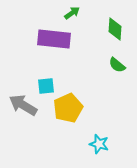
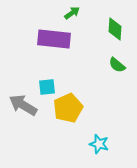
cyan square: moved 1 px right, 1 px down
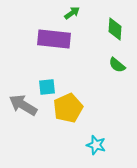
cyan star: moved 3 px left, 1 px down
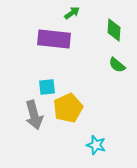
green diamond: moved 1 px left, 1 px down
gray arrow: moved 11 px right, 10 px down; rotated 136 degrees counterclockwise
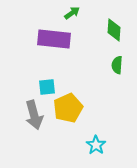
green semicircle: rotated 54 degrees clockwise
cyan star: rotated 18 degrees clockwise
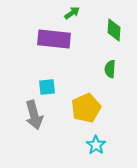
green semicircle: moved 7 px left, 4 px down
yellow pentagon: moved 18 px right
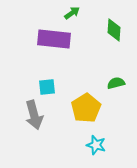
green semicircle: moved 6 px right, 14 px down; rotated 72 degrees clockwise
yellow pentagon: rotated 8 degrees counterclockwise
cyan star: rotated 18 degrees counterclockwise
